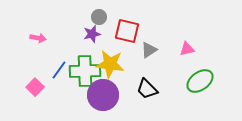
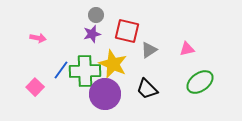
gray circle: moved 3 px left, 2 px up
yellow star: moved 3 px right; rotated 16 degrees clockwise
blue line: moved 2 px right
green ellipse: moved 1 px down
purple circle: moved 2 px right, 1 px up
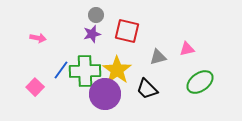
gray triangle: moved 9 px right, 7 px down; rotated 18 degrees clockwise
yellow star: moved 4 px right, 6 px down; rotated 12 degrees clockwise
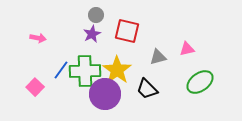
purple star: rotated 12 degrees counterclockwise
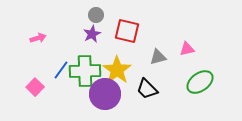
pink arrow: rotated 28 degrees counterclockwise
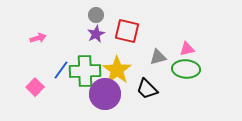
purple star: moved 4 px right
green ellipse: moved 14 px left, 13 px up; rotated 40 degrees clockwise
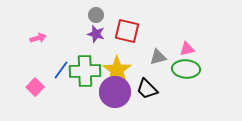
purple star: rotated 30 degrees counterclockwise
purple circle: moved 10 px right, 2 px up
